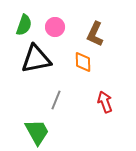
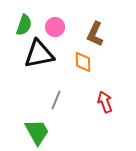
black triangle: moved 3 px right, 5 px up
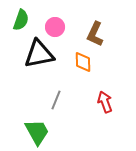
green semicircle: moved 3 px left, 5 px up
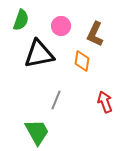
pink circle: moved 6 px right, 1 px up
orange diamond: moved 1 px left, 1 px up; rotated 10 degrees clockwise
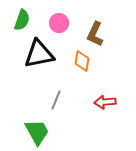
green semicircle: moved 1 px right
pink circle: moved 2 px left, 3 px up
red arrow: rotated 75 degrees counterclockwise
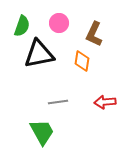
green semicircle: moved 6 px down
brown L-shape: moved 1 px left
gray line: moved 2 px right, 2 px down; rotated 60 degrees clockwise
green trapezoid: moved 5 px right
